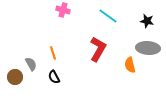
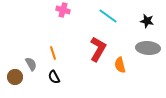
orange semicircle: moved 10 px left
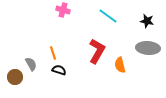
red L-shape: moved 1 px left, 2 px down
black semicircle: moved 5 px right, 7 px up; rotated 136 degrees clockwise
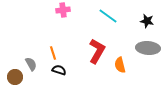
pink cross: rotated 24 degrees counterclockwise
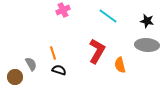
pink cross: rotated 16 degrees counterclockwise
gray ellipse: moved 1 px left, 3 px up
